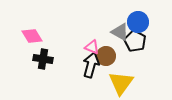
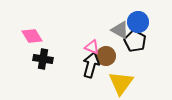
gray triangle: moved 2 px up
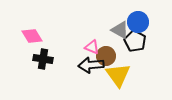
black arrow: rotated 110 degrees counterclockwise
yellow triangle: moved 3 px left, 8 px up; rotated 12 degrees counterclockwise
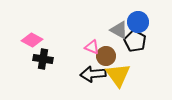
gray triangle: moved 1 px left
pink diamond: moved 4 px down; rotated 30 degrees counterclockwise
black arrow: moved 2 px right, 9 px down
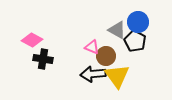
gray triangle: moved 2 px left
yellow triangle: moved 1 px left, 1 px down
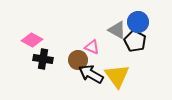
brown circle: moved 28 px left, 4 px down
black arrow: moved 2 px left; rotated 35 degrees clockwise
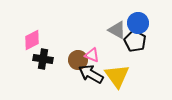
blue circle: moved 1 px down
pink diamond: rotated 55 degrees counterclockwise
pink triangle: moved 8 px down
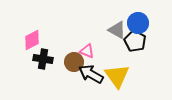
pink triangle: moved 5 px left, 4 px up
brown circle: moved 4 px left, 2 px down
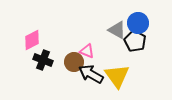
black cross: moved 1 px down; rotated 12 degrees clockwise
